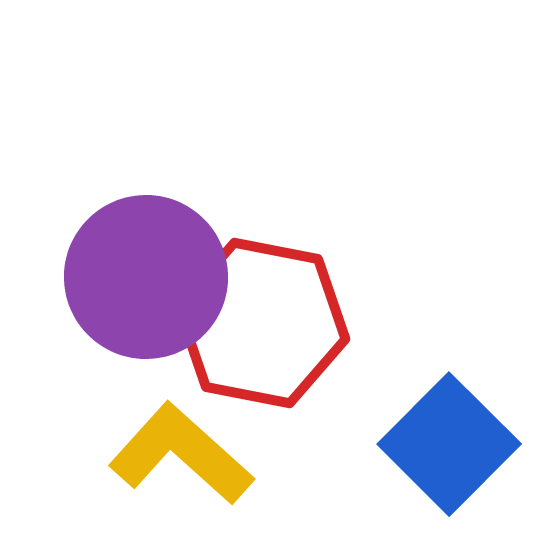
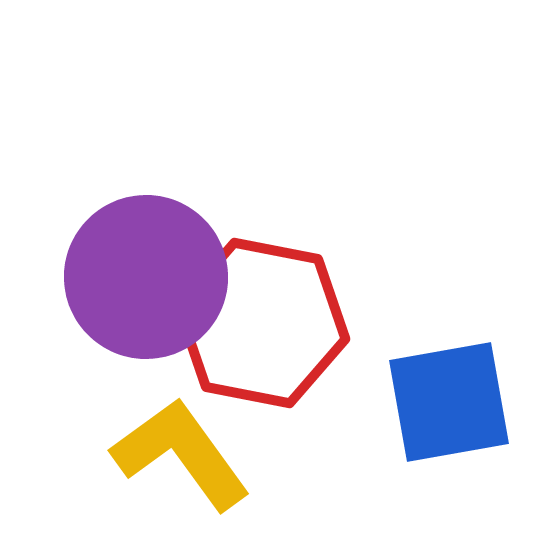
blue square: moved 42 px up; rotated 35 degrees clockwise
yellow L-shape: rotated 12 degrees clockwise
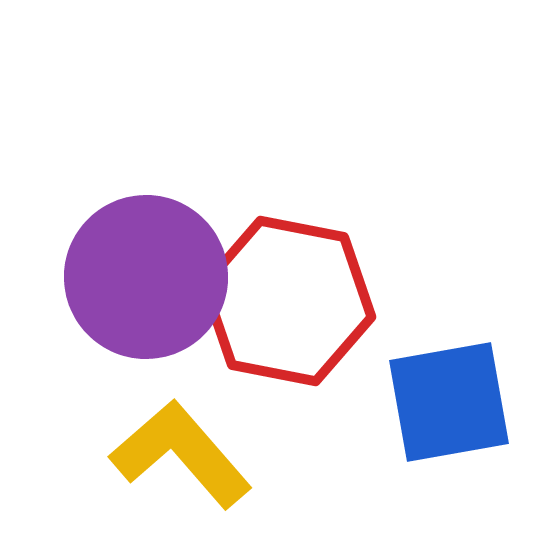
red hexagon: moved 26 px right, 22 px up
yellow L-shape: rotated 5 degrees counterclockwise
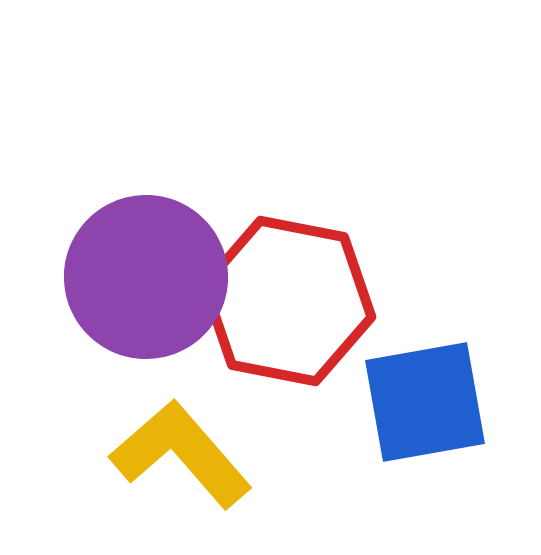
blue square: moved 24 px left
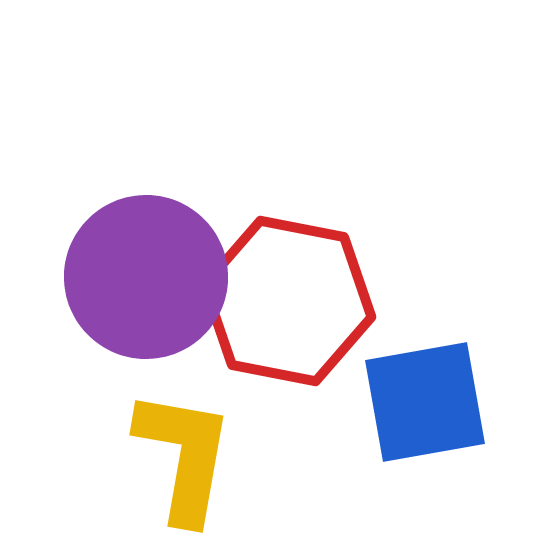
yellow L-shape: moved 3 px right, 2 px down; rotated 51 degrees clockwise
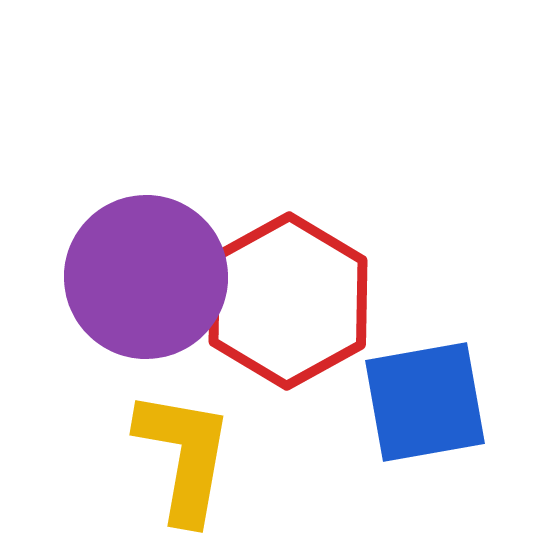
red hexagon: rotated 20 degrees clockwise
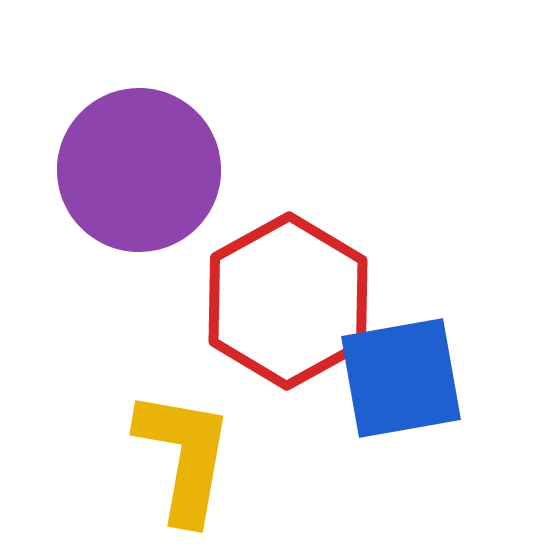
purple circle: moved 7 px left, 107 px up
blue square: moved 24 px left, 24 px up
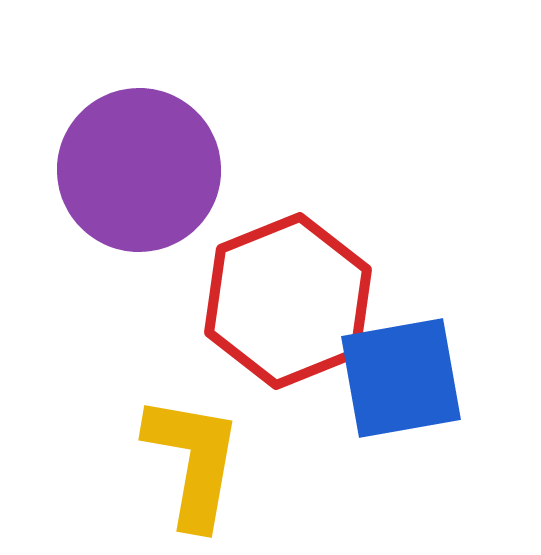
red hexagon: rotated 7 degrees clockwise
yellow L-shape: moved 9 px right, 5 px down
